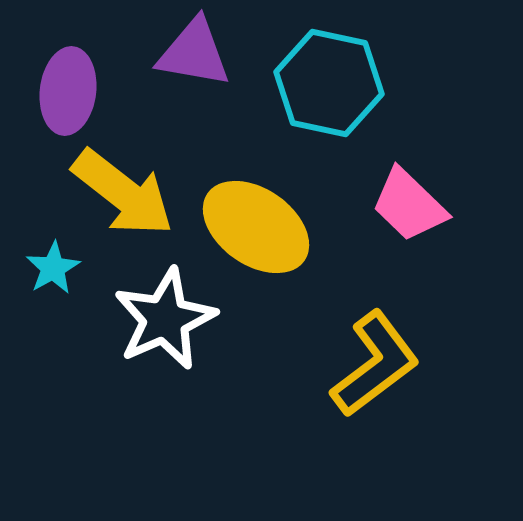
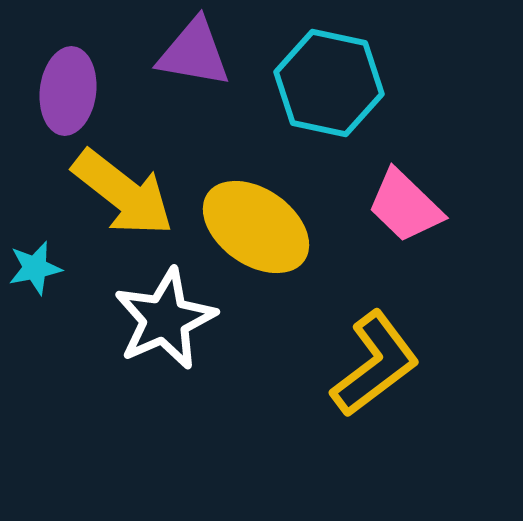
pink trapezoid: moved 4 px left, 1 px down
cyan star: moved 18 px left; rotated 18 degrees clockwise
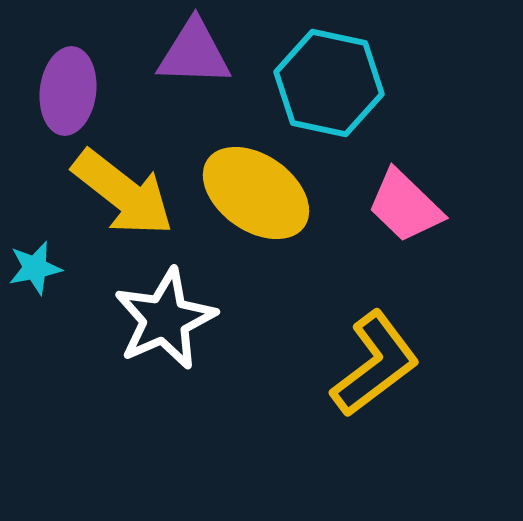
purple triangle: rotated 8 degrees counterclockwise
yellow ellipse: moved 34 px up
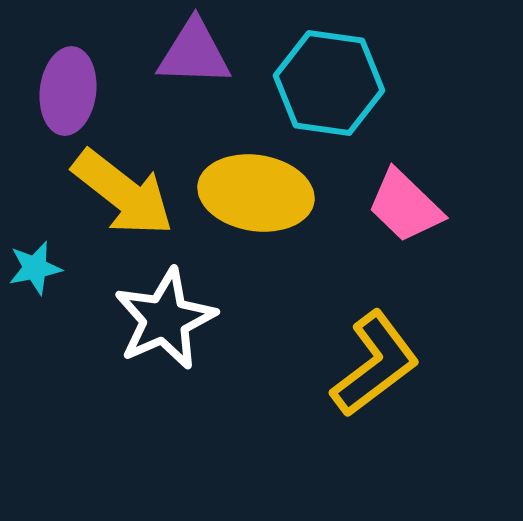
cyan hexagon: rotated 4 degrees counterclockwise
yellow ellipse: rotated 26 degrees counterclockwise
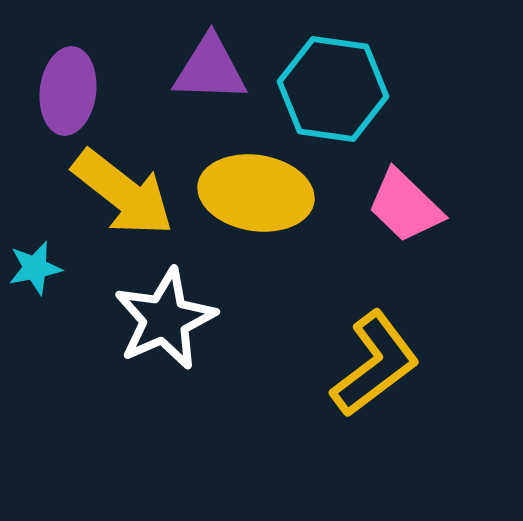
purple triangle: moved 16 px right, 16 px down
cyan hexagon: moved 4 px right, 6 px down
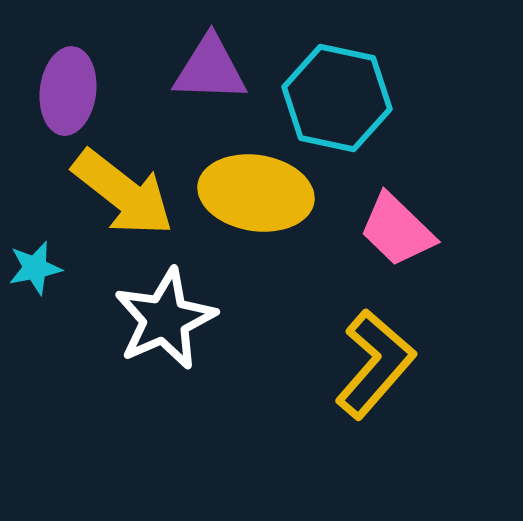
cyan hexagon: moved 4 px right, 9 px down; rotated 4 degrees clockwise
pink trapezoid: moved 8 px left, 24 px down
yellow L-shape: rotated 12 degrees counterclockwise
